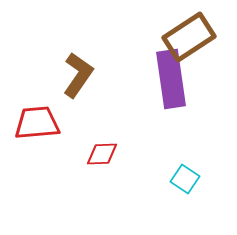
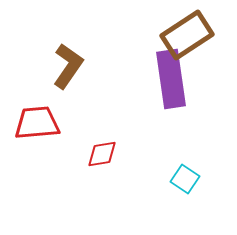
brown rectangle: moved 2 px left, 2 px up
brown L-shape: moved 10 px left, 9 px up
red diamond: rotated 8 degrees counterclockwise
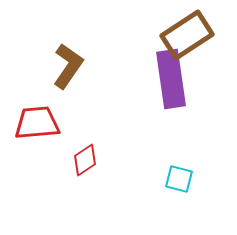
red diamond: moved 17 px left, 6 px down; rotated 24 degrees counterclockwise
cyan square: moved 6 px left; rotated 20 degrees counterclockwise
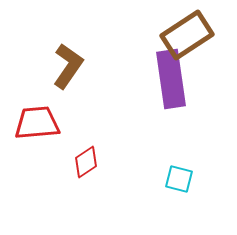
red diamond: moved 1 px right, 2 px down
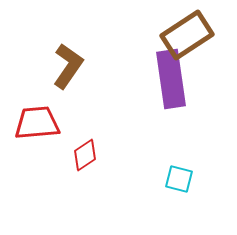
red diamond: moved 1 px left, 7 px up
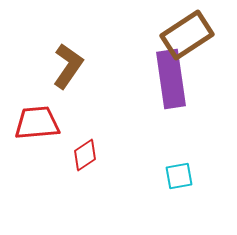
cyan square: moved 3 px up; rotated 24 degrees counterclockwise
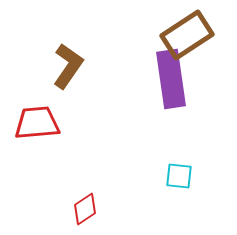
red diamond: moved 54 px down
cyan square: rotated 16 degrees clockwise
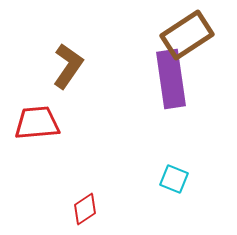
cyan square: moved 5 px left, 3 px down; rotated 16 degrees clockwise
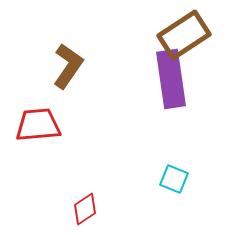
brown rectangle: moved 3 px left
red trapezoid: moved 1 px right, 2 px down
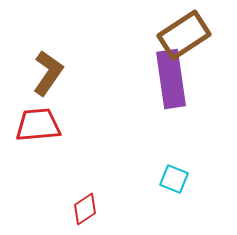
brown L-shape: moved 20 px left, 7 px down
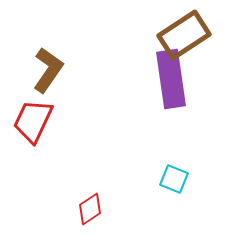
brown L-shape: moved 3 px up
red trapezoid: moved 5 px left, 4 px up; rotated 60 degrees counterclockwise
red diamond: moved 5 px right
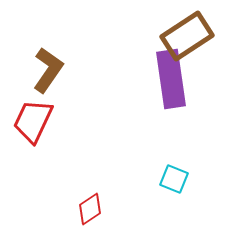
brown rectangle: moved 3 px right, 1 px down
